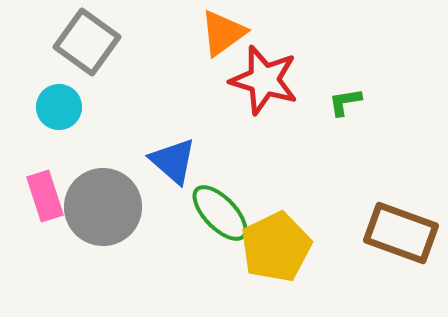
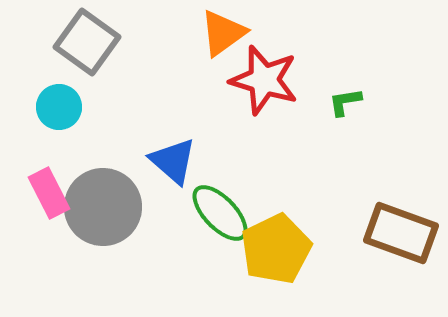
pink rectangle: moved 4 px right, 3 px up; rotated 9 degrees counterclockwise
yellow pentagon: moved 2 px down
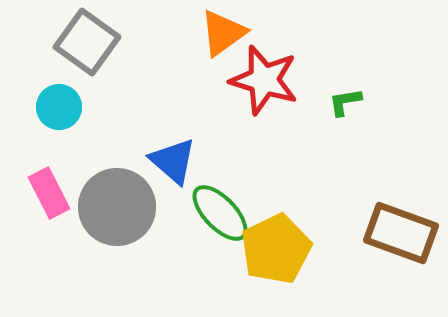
gray circle: moved 14 px right
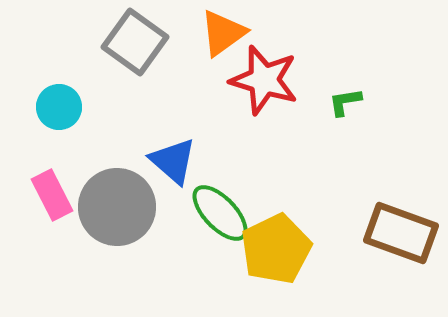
gray square: moved 48 px right
pink rectangle: moved 3 px right, 2 px down
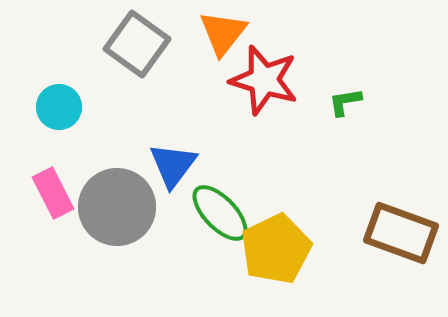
orange triangle: rotated 16 degrees counterclockwise
gray square: moved 2 px right, 2 px down
blue triangle: moved 4 px down; rotated 26 degrees clockwise
pink rectangle: moved 1 px right, 2 px up
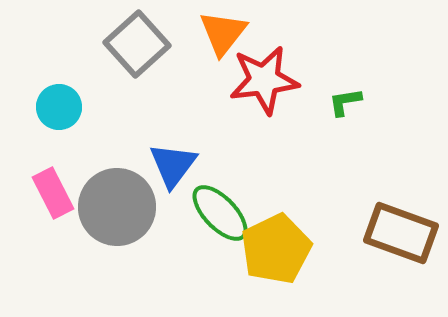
gray square: rotated 12 degrees clockwise
red star: rotated 24 degrees counterclockwise
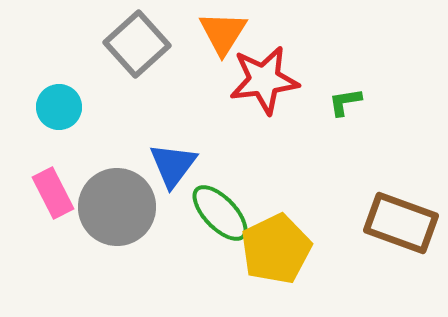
orange triangle: rotated 6 degrees counterclockwise
brown rectangle: moved 10 px up
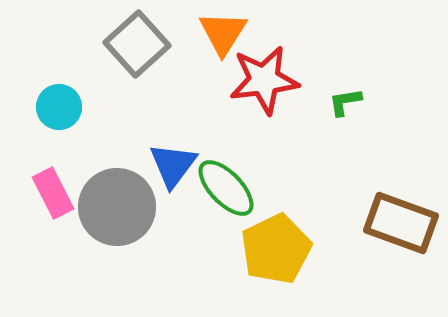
green ellipse: moved 6 px right, 25 px up
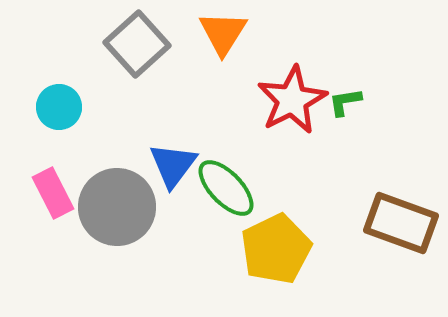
red star: moved 28 px right, 20 px down; rotated 20 degrees counterclockwise
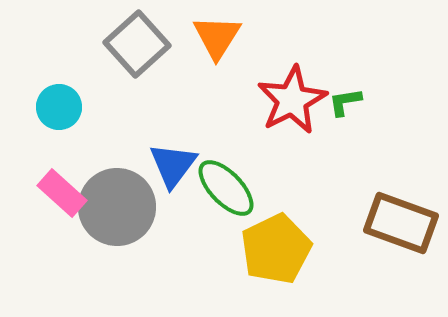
orange triangle: moved 6 px left, 4 px down
pink rectangle: moved 9 px right; rotated 21 degrees counterclockwise
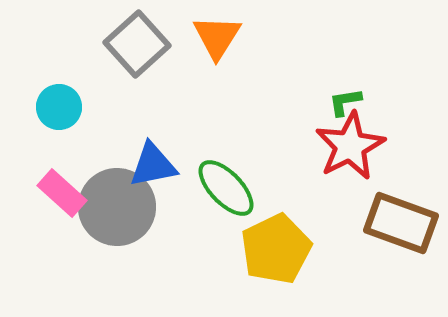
red star: moved 58 px right, 46 px down
blue triangle: moved 20 px left; rotated 42 degrees clockwise
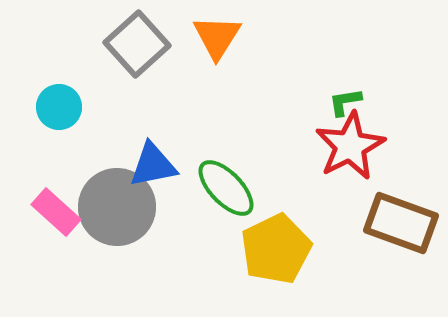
pink rectangle: moved 6 px left, 19 px down
